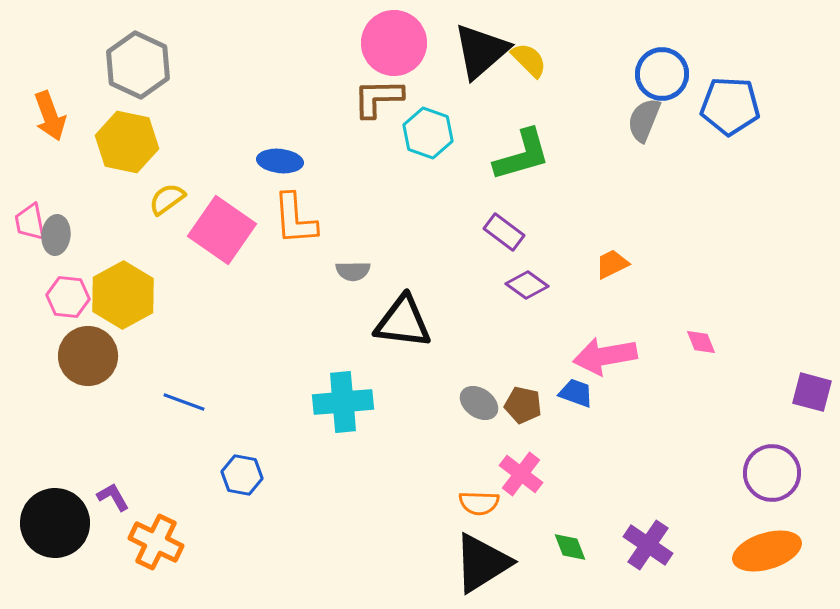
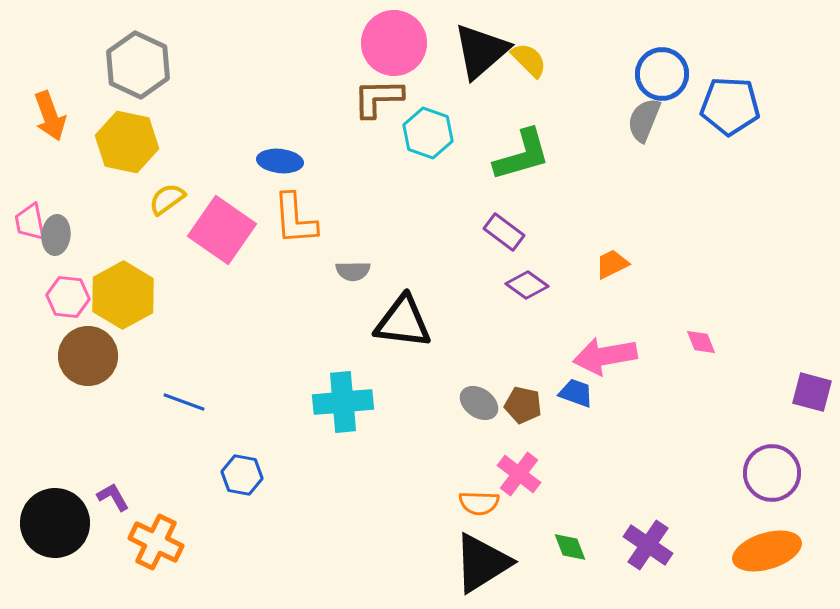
pink cross at (521, 474): moved 2 px left
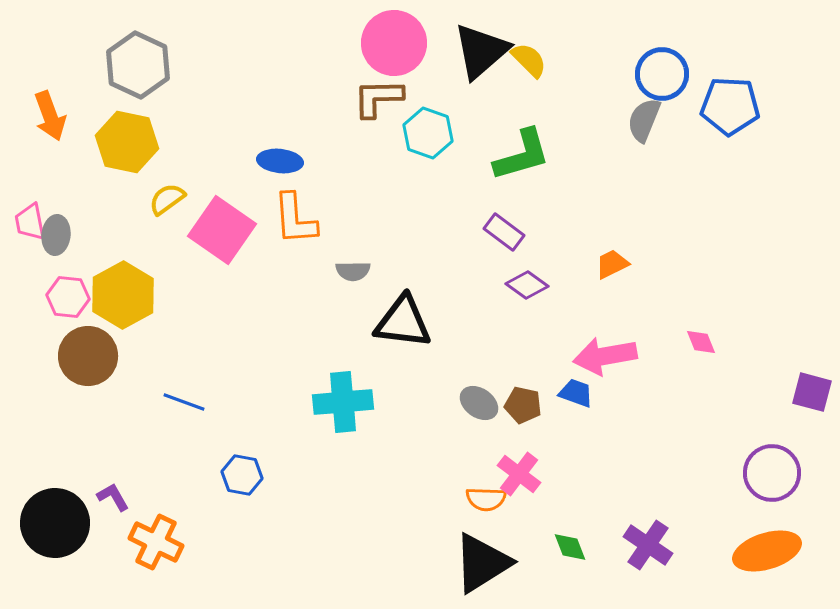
orange semicircle at (479, 503): moved 7 px right, 4 px up
